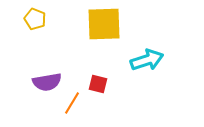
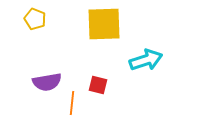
cyan arrow: moved 1 px left
red square: moved 1 px down
orange line: rotated 25 degrees counterclockwise
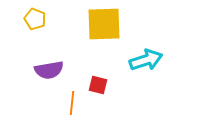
purple semicircle: moved 2 px right, 12 px up
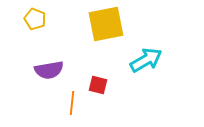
yellow square: moved 2 px right; rotated 9 degrees counterclockwise
cyan arrow: rotated 12 degrees counterclockwise
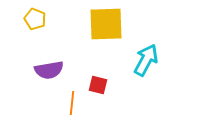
yellow square: rotated 9 degrees clockwise
cyan arrow: rotated 32 degrees counterclockwise
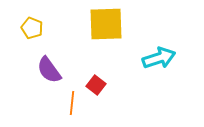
yellow pentagon: moved 3 px left, 9 px down
cyan arrow: moved 13 px right, 2 px up; rotated 44 degrees clockwise
purple semicircle: rotated 64 degrees clockwise
red square: moved 2 px left; rotated 24 degrees clockwise
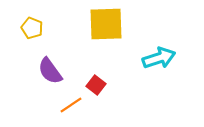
purple semicircle: moved 1 px right, 1 px down
orange line: moved 1 px left, 2 px down; rotated 50 degrees clockwise
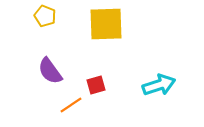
yellow pentagon: moved 13 px right, 12 px up
cyan arrow: moved 27 px down
red square: rotated 36 degrees clockwise
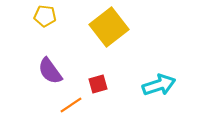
yellow pentagon: rotated 15 degrees counterclockwise
yellow square: moved 3 px right, 3 px down; rotated 36 degrees counterclockwise
red square: moved 2 px right, 1 px up
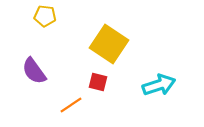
yellow square: moved 17 px down; rotated 18 degrees counterclockwise
purple semicircle: moved 16 px left
red square: moved 2 px up; rotated 30 degrees clockwise
